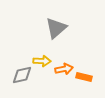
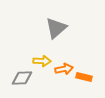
gray diamond: moved 3 px down; rotated 10 degrees clockwise
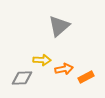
gray triangle: moved 3 px right, 2 px up
yellow arrow: moved 1 px up
orange rectangle: moved 2 px right; rotated 42 degrees counterclockwise
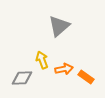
yellow arrow: rotated 114 degrees counterclockwise
orange rectangle: rotated 63 degrees clockwise
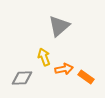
yellow arrow: moved 2 px right, 3 px up
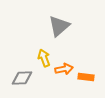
yellow arrow: moved 1 px down
orange rectangle: rotated 28 degrees counterclockwise
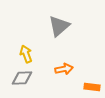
yellow arrow: moved 18 px left, 4 px up
orange rectangle: moved 6 px right, 10 px down
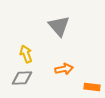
gray triangle: rotated 30 degrees counterclockwise
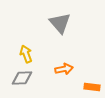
gray triangle: moved 1 px right, 3 px up
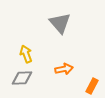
orange rectangle: moved 1 px up; rotated 70 degrees counterclockwise
